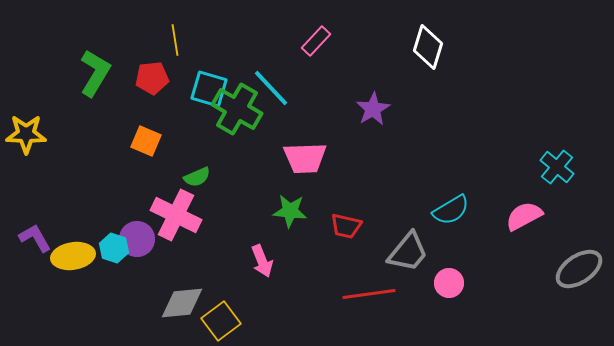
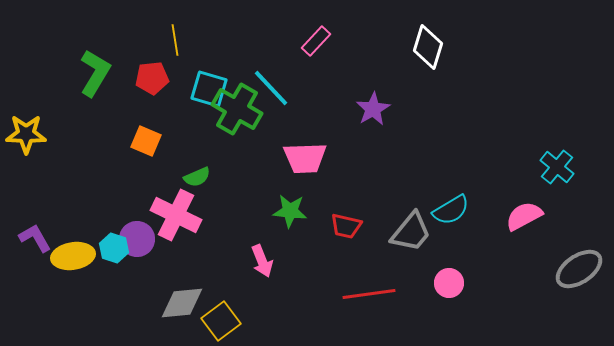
gray trapezoid: moved 3 px right, 20 px up
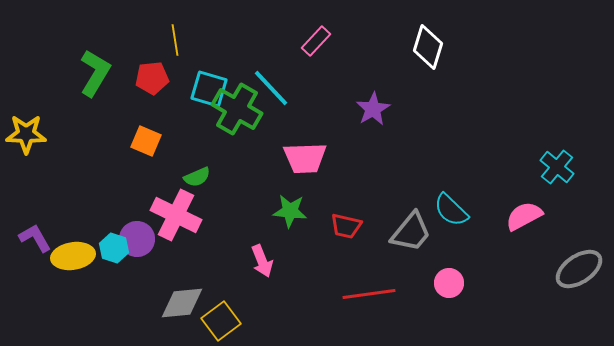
cyan semicircle: rotated 75 degrees clockwise
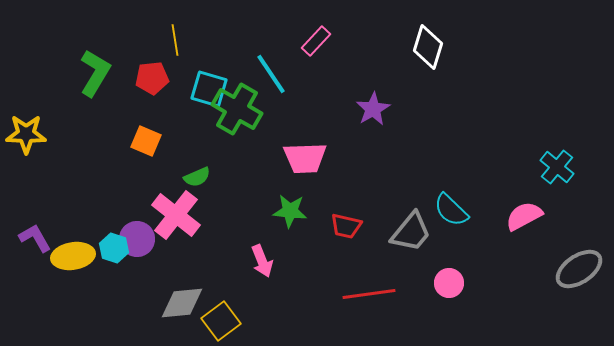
cyan line: moved 14 px up; rotated 9 degrees clockwise
pink cross: rotated 12 degrees clockwise
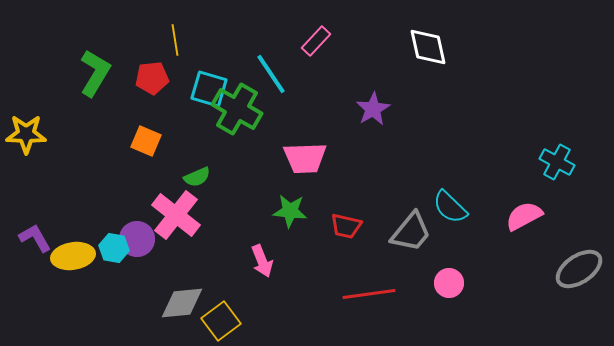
white diamond: rotated 30 degrees counterclockwise
cyan cross: moved 5 px up; rotated 12 degrees counterclockwise
cyan semicircle: moved 1 px left, 3 px up
cyan hexagon: rotated 8 degrees counterclockwise
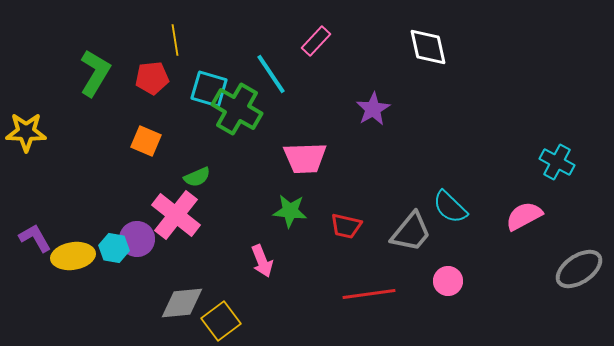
yellow star: moved 2 px up
pink circle: moved 1 px left, 2 px up
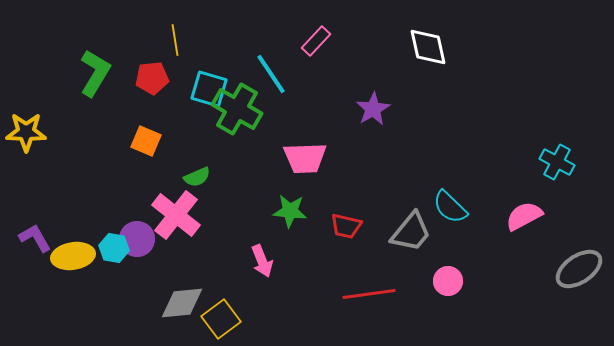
yellow square: moved 2 px up
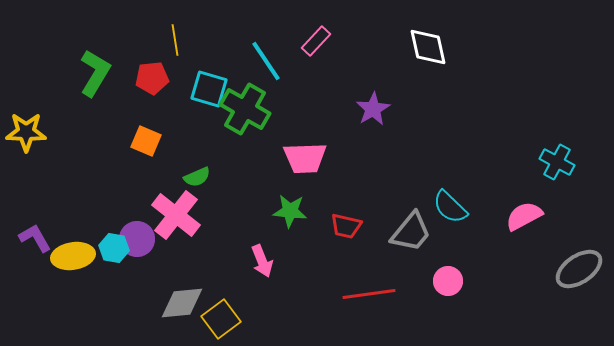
cyan line: moved 5 px left, 13 px up
green cross: moved 8 px right
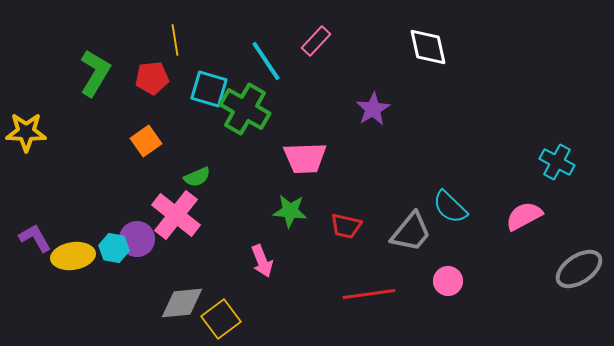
orange square: rotated 32 degrees clockwise
